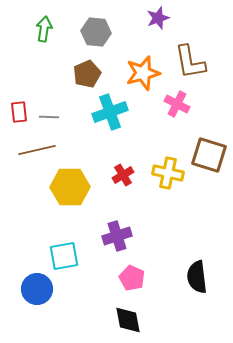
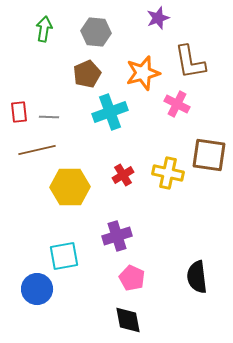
brown square: rotated 9 degrees counterclockwise
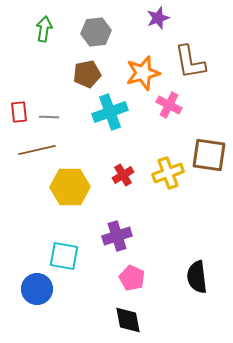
gray hexagon: rotated 12 degrees counterclockwise
brown pentagon: rotated 12 degrees clockwise
pink cross: moved 8 px left, 1 px down
yellow cross: rotated 32 degrees counterclockwise
cyan square: rotated 20 degrees clockwise
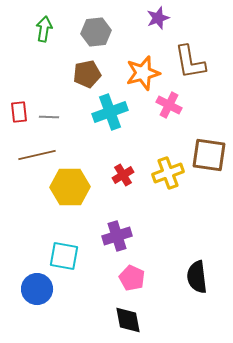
brown line: moved 5 px down
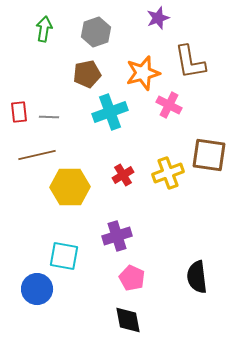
gray hexagon: rotated 12 degrees counterclockwise
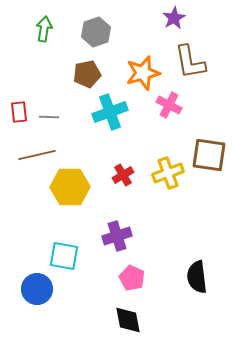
purple star: moved 16 px right; rotated 10 degrees counterclockwise
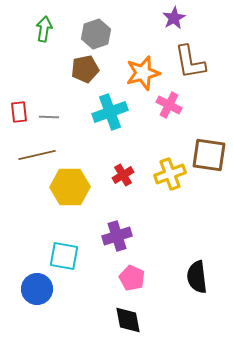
gray hexagon: moved 2 px down
brown pentagon: moved 2 px left, 5 px up
yellow cross: moved 2 px right, 1 px down
